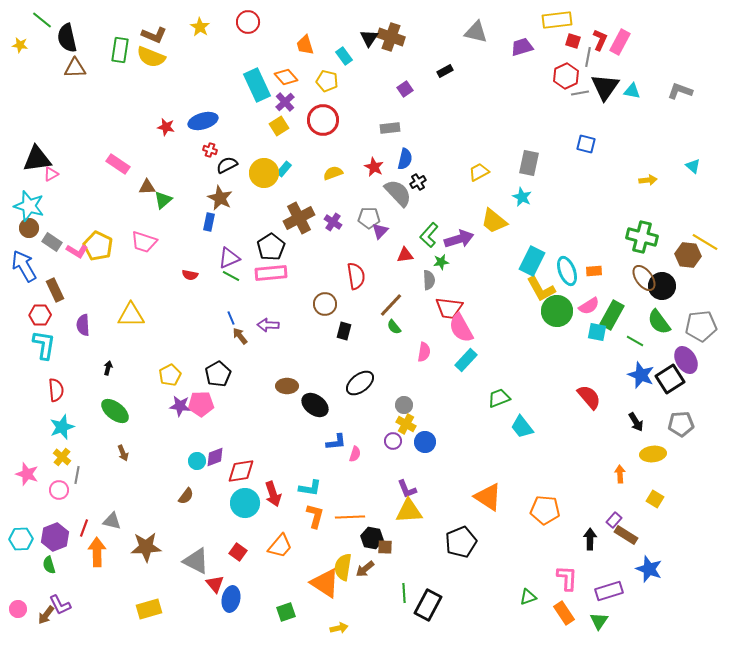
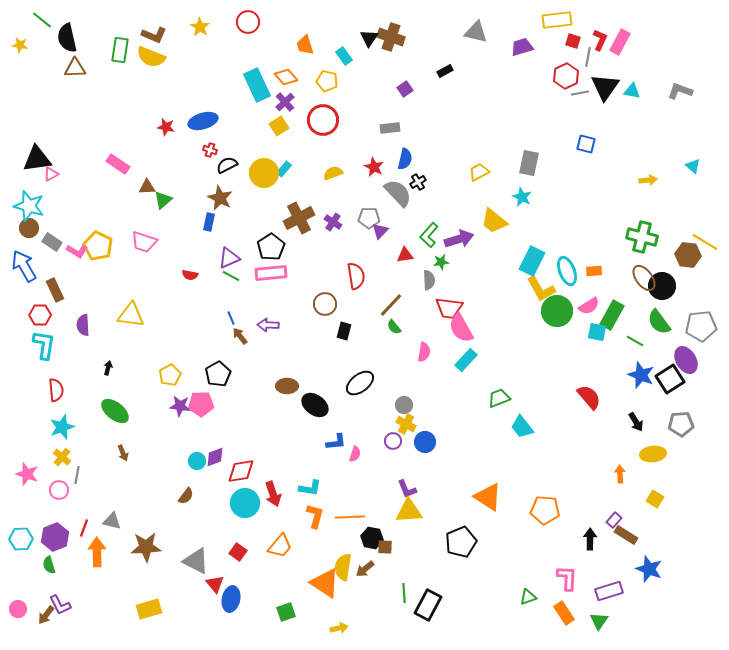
yellow triangle at (131, 315): rotated 8 degrees clockwise
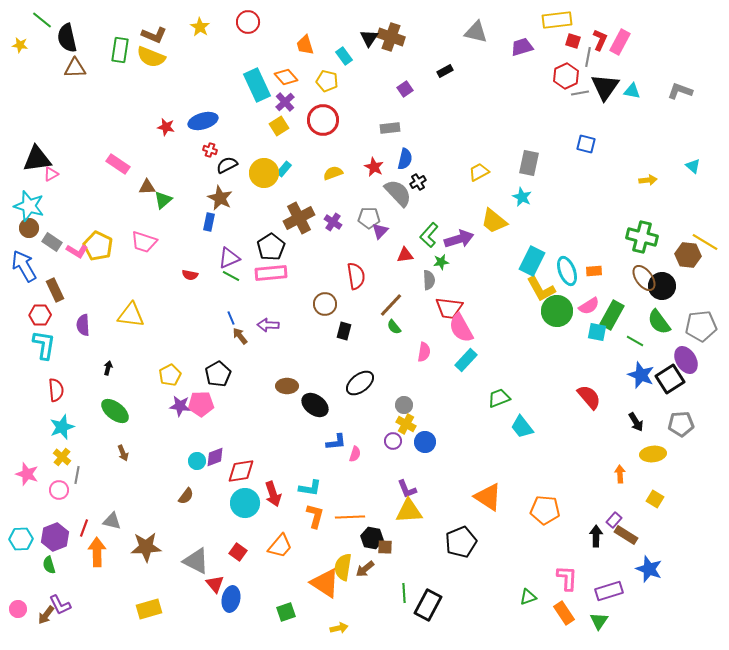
black arrow at (590, 539): moved 6 px right, 3 px up
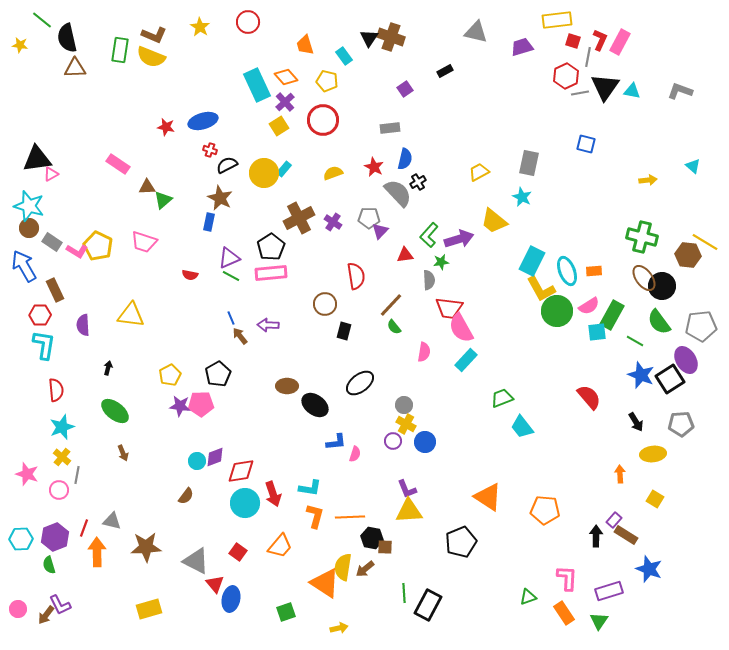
cyan square at (597, 332): rotated 18 degrees counterclockwise
green trapezoid at (499, 398): moved 3 px right
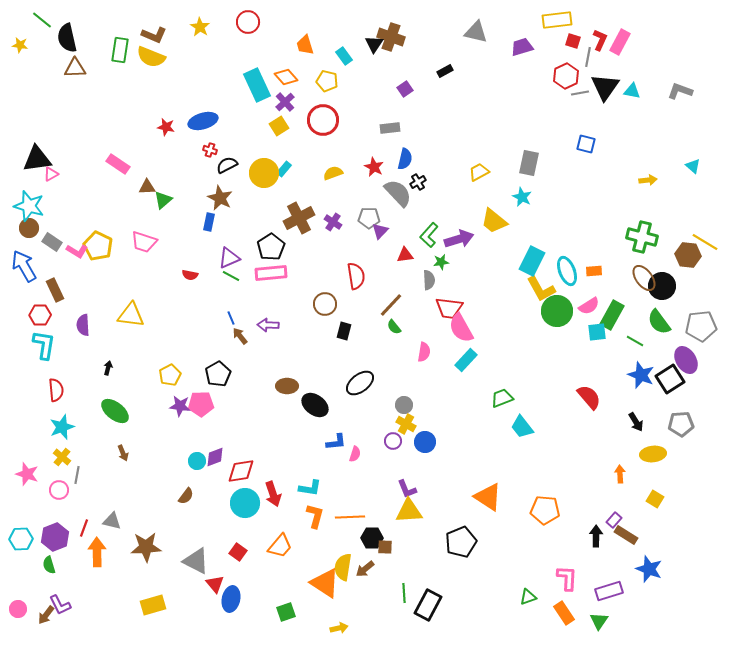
black triangle at (369, 38): moved 5 px right, 6 px down
black hexagon at (372, 538): rotated 10 degrees counterclockwise
yellow rectangle at (149, 609): moved 4 px right, 4 px up
